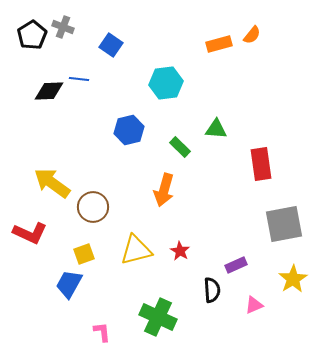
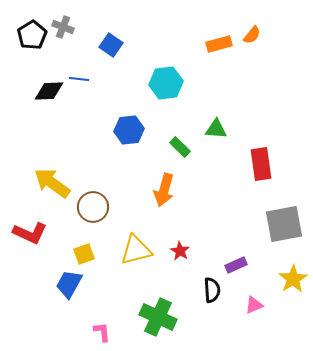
blue hexagon: rotated 8 degrees clockwise
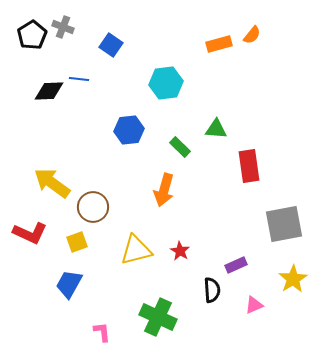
red rectangle: moved 12 px left, 2 px down
yellow square: moved 7 px left, 12 px up
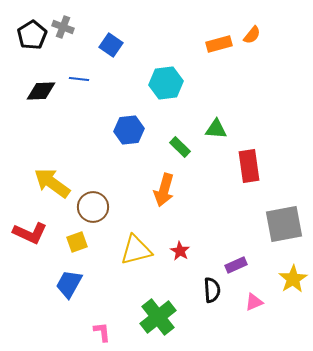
black diamond: moved 8 px left
pink triangle: moved 3 px up
green cross: rotated 27 degrees clockwise
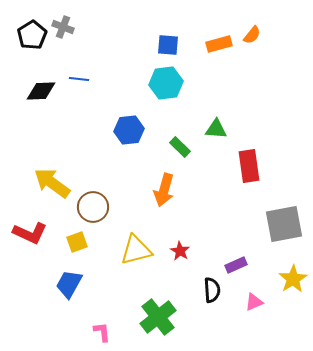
blue square: moved 57 px right; rotated 30 degrees counterclockwise
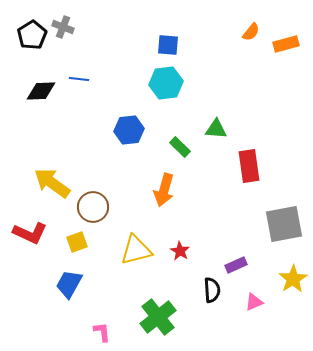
orange semicircle: moved 1 px left, 3 px up
orange rectangle: moved 67 px right
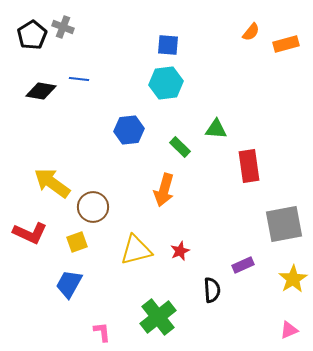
black diamond: rotated 12 degrees clockwise
red star: rotated 18 degrees clockwise
purple rectangle: moved 7 px right
pink triangle: moved 35 px right, 28 px down
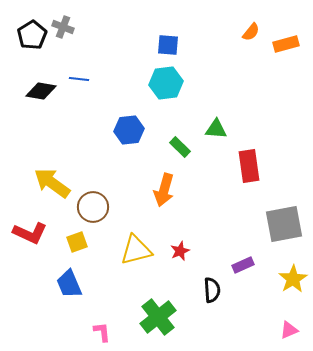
blue trapezoid: rotated 52 degrees counterclockwise
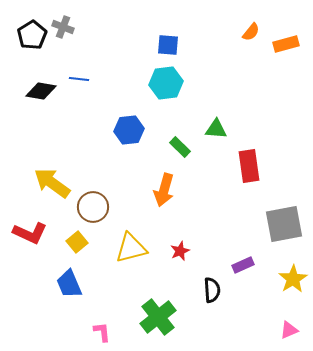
yellow square: rotated 20 degrees counterclockwise
yellow triangle: moved 5 px left, 2 px up
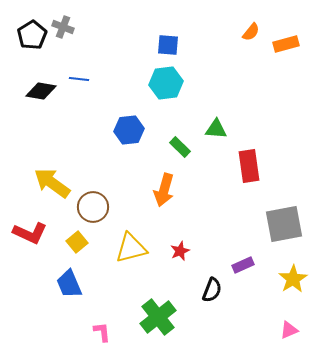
black semicircle: rotated 25 degrees clockwise
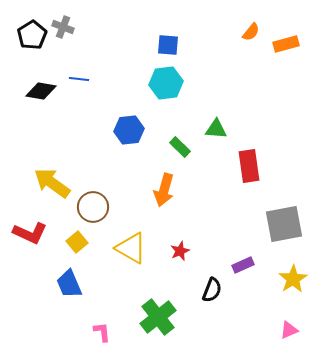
yellow triangle: rotated 44 degrees clockwise
